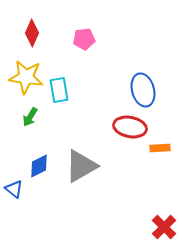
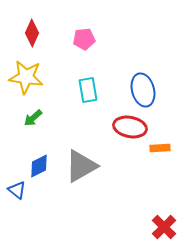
cyan rectangle: moved 29 px right
green arrow: moved 3 px right, 1 px down; rotated 18 degrees clockwise
blue triangle: moved 3 px right, 1 px down
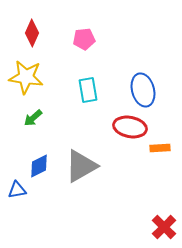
blue triangle: rotated 48 degrees counterclockwise
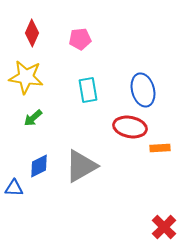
pink pentagon: moved 4 px left
blue triangle: moved 3 px left, 2 px up; rotated 12 degrees clockwise
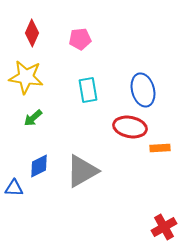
gray triangle: moved 1 px right, 5 px down
red cross: rotated 15 degrees clockwise
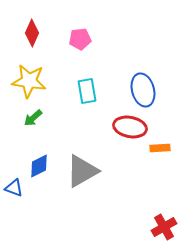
yellow star: moved 3 px right, 4 px down
cyan rectangle: moved 1 px left, 1 px down
blue triangle: rotated 18 degrees clockwise
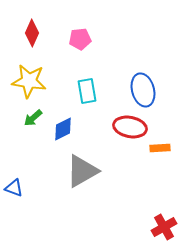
blue diamond: moved 24 px right, 37 px up
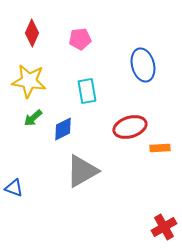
blue ellipse: moved 25 px up
red ellipse: rotated 28 degrees counterclockwise
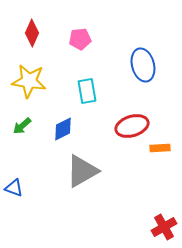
green arrow: moved 11 px left, 8 px down
red ellipse: moved 2 px right, 1 px up
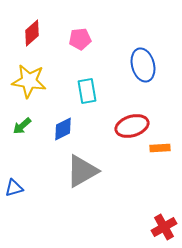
red diamond: rotated 24 degrees clockwise
blue triangle: rotated 36 degrees counterclockwise
